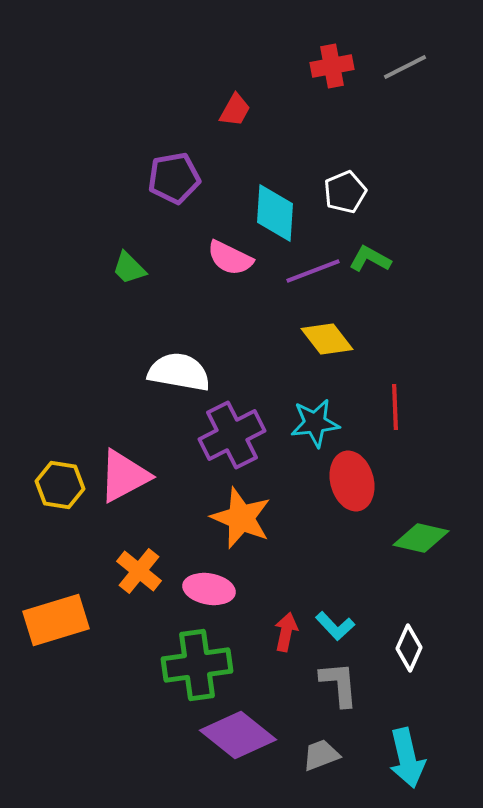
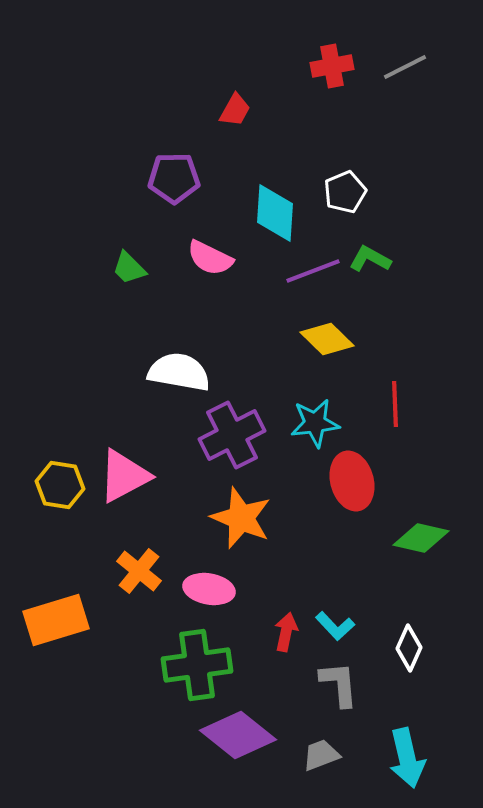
purple pentagon: rotated 9 degrees clockwise
pink semicircle: moved 20 px left
yellow diamond: rotated 8 degrees counterclockwise
red line: moved 3 px up
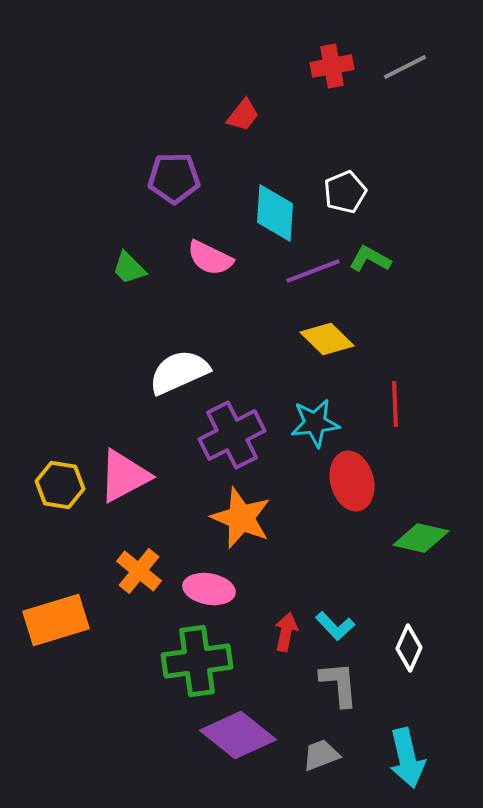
red trapezoid: moved 8 px right, 5 px down; rotated 9 degrees clockwise
white semicircle: rotated 34 degrees counterclockwise
green cross: moved 4 px up
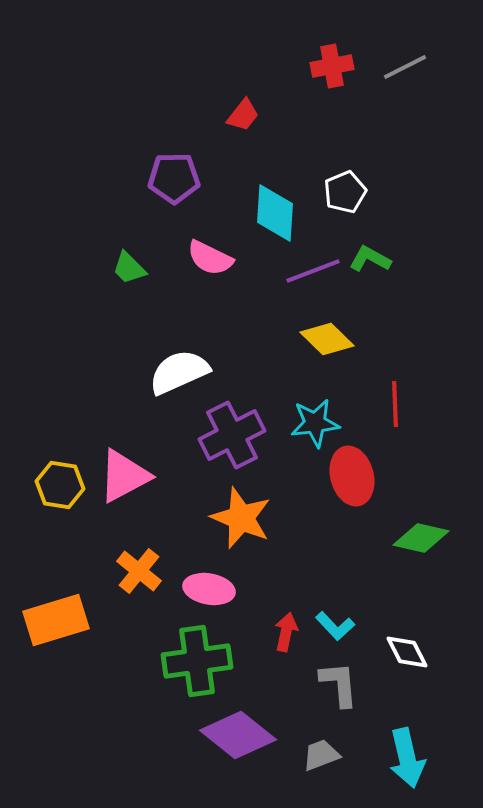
red ellipse: moved 5 px up
white diamond: moved 2 px left, 4 px down; rotated 51 degrees counterclockwise
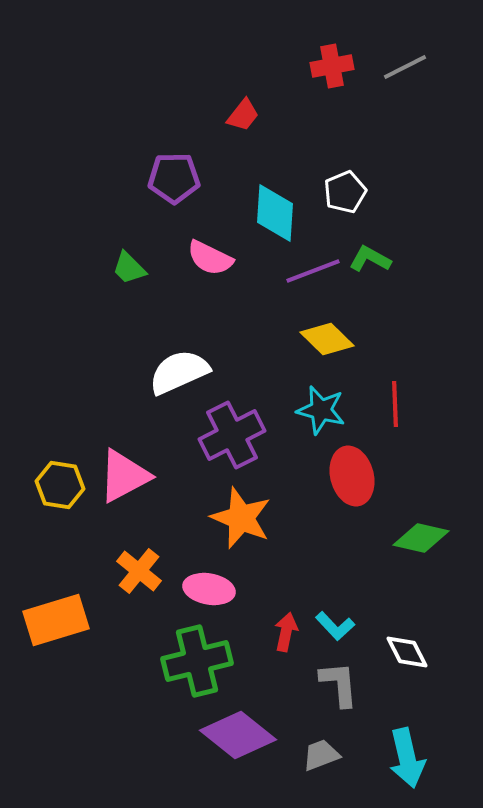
cyan star: moved 6 px right, 13 px up; rotated 21 degrees clockwise
green cross: rotated 6 degrees counterclockwise
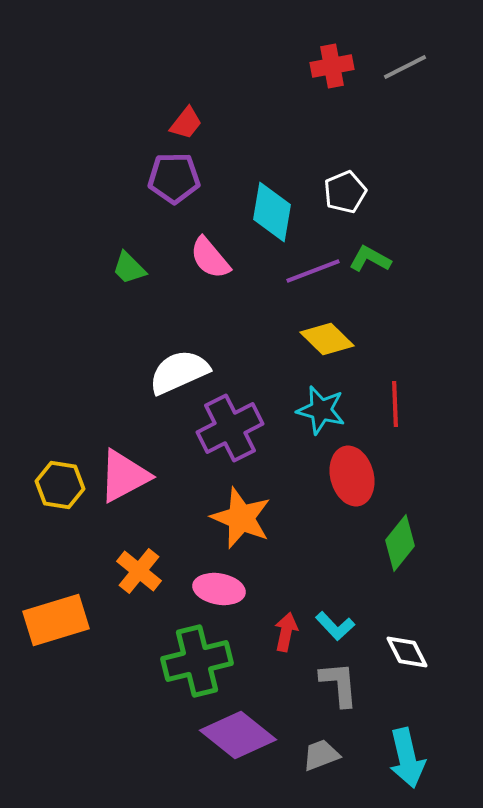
red trapezoid: moved 57 px left, 8 px down
cyan diamond: moved 3 px left, 1 px up; rotated 6 degrees clockwise
pink semicircle: rotated 24 degrees clockwise
purple cross: moved 2 px left, 7 px up
green diamond: moved 21 px left, 5 px down; rotated 64 degrees counterclockwise
pink ellipse: moved 10 px right
